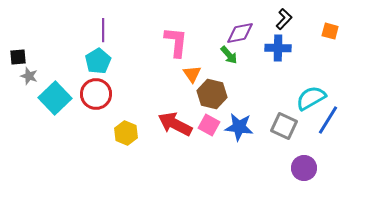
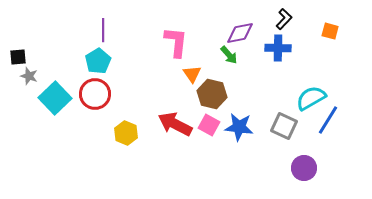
red circle: moved 1 px left
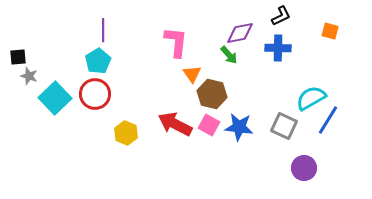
black L-shape: moved 3 px left, 3 px up; rotated 20 degrees clockwise
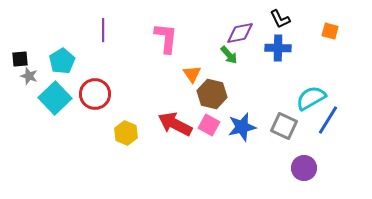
black L-shape: moved 1 px left, 3 px down; rotated 90 degrees clockwise
pink L-shape: moved 10 px left, 4 px up
black square: moved 2 px right, 2 px down
cyan pentagon: moved 36 px left
blue star: moved 3 px right; rotated 20 degrees counterclockwise
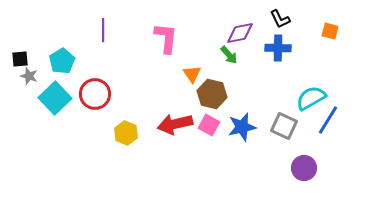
red arrow: rotated 40 degrees counterclockwise
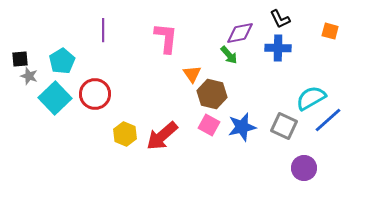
blue line: rotated 16 degrees clockwise
red arrow: moved 13 px left, 12 px down; rotated 28 degrees counterclockwise
yellow hexagon: moved 1 px left, 1 px down
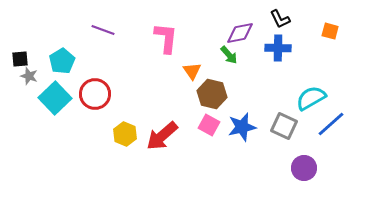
purple line: rotated 70 degrees counterclockwise
orange triangle: moved 3 px up
blue line: moved 3 px right, 4 px down
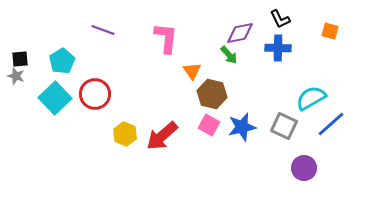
gray star: moved 13 px left
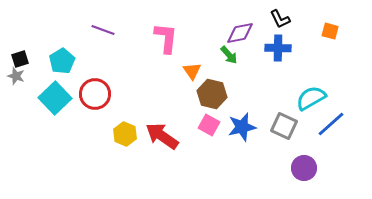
black square: rotated 12 degrees counterclockwise
red arrow: rotated 76 degrees clockwise
